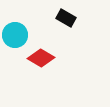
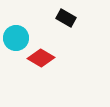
cyan circle: moved 1 px right, 3 px down
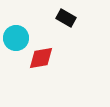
red diamond: rotated 40 degrees counterclockwise
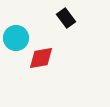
black rectangle: rotated 24 degrees clockwise
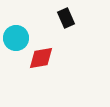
black rectangle: rotated 12 degrees clockwise
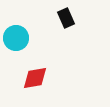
red diamond: moved 6 px left, 20 px down
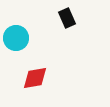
black rectangle: moved 1 px right
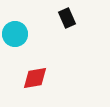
cyan circle: moved 1 px left, 4 px up
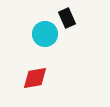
cyan circle: moved 30 px right
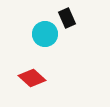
red diamond: moved 3 px left; rotated 52 degrees clockwise
